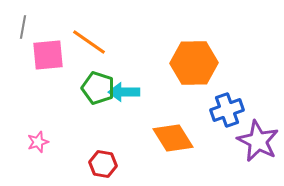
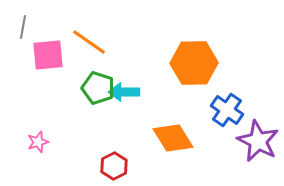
blue cross: rotated 36 degrees counterclockwise
red hexagon: moved 11 px right, 2 px down; rotated 24 degrees clockwise
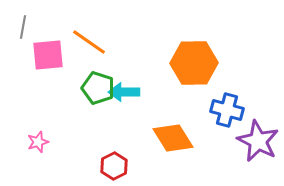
blue cross: rotated 20 degrees counterclockwise
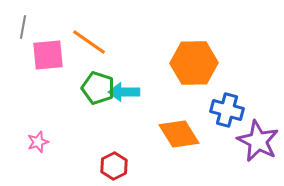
orange diamond: moved 6 px right, 4 px up
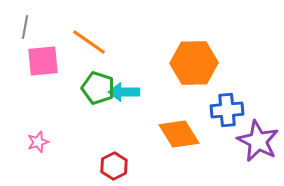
gray line: moved 2 px right
pink square: moved 5 px left, 6 px down
blue cross: rotated 20 degrees counterclockwise
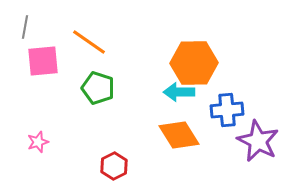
cyan arrow: moved 55 px right
orange diamond: moved 1 px down
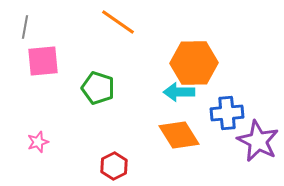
orange line: moved 29 px right, 20 px up
blue cross: moved 3 px down
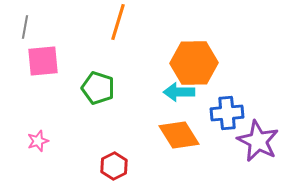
orange line: rotated 72 degrees clockwise
pink star: moved 1 px up
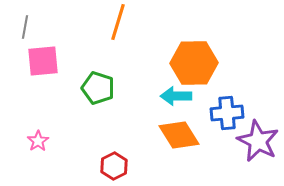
cyan arrow: moved 3 px left, 4 px down
pink star: rotated 15 degrees counterclockwise
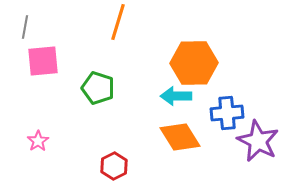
orange diamond: moved 1 px right, 2 px down
